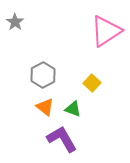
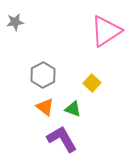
gray star: rotated 30 degrees clockwise
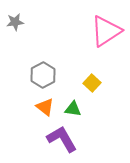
green triangle: rotated 12 degrees counterclockwise
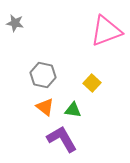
gray star: moved 1 px down; rotated 18 degrees clockwise
pink triangle: rotated 12 degrees clockwise
gray hexagon: rotated 20 degrees counterclockwise
green triangle: moved 1 px down
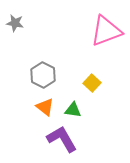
gray hexagon: rotated 15 degrees clockwise
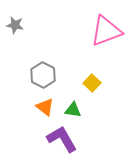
gray star: moved 2 px down
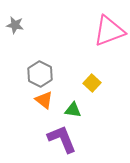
pink triangle: moved 3 px right
gray hexagon: moved 3 px left, 1 px up
orange triangle: moved 1 px left, 7 px up
purple L-shape: rotated 8 degrees clockwise
